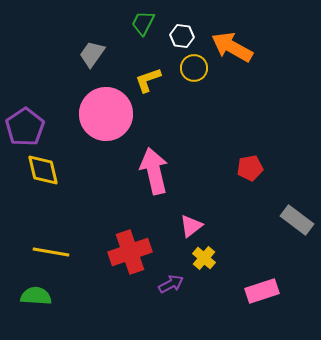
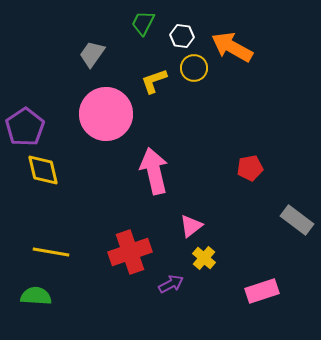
yellow L-shape: moved 6 px right, 1 px down
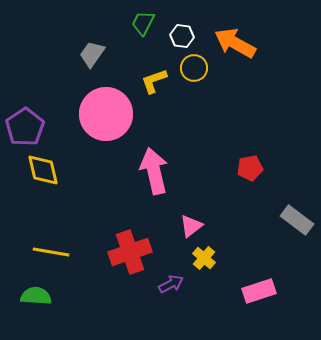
orange arrow: moved 3 px right, 4 px up
pink rectangle: moved 3 px left
